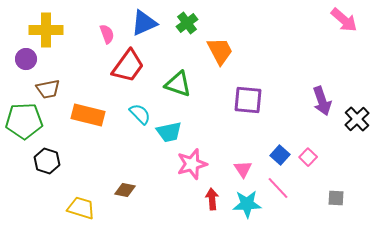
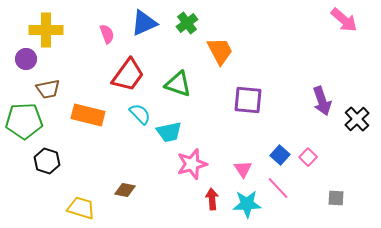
red trapezoid: moved 9 px down
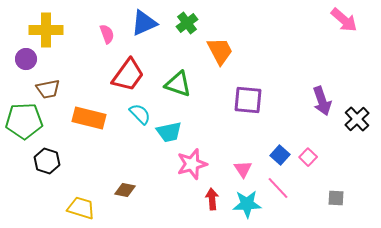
orange rectangle: moved 1 px right, 3 px down
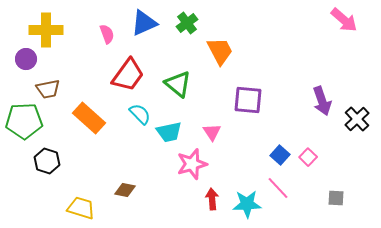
green triangle: rotated 20 degrees clockwise
orange rectangle: rotated 28 degrees clockwise
pink triangle: moved 31 px left, 37 px up
